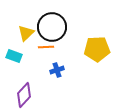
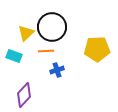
orange line: moved 4 px down
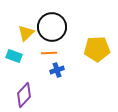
orange line: moved 3 px right, 2 px down
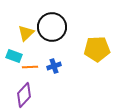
orange line: moved 19 px left, 14 px down
blue cross: moved 3 px left, 4 px up
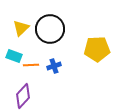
black circle: moved 2 px left, 2 px down
yellow triangle: moved 5 px left, 5 px up
orange line: moved 1 px right, 2 px up
purple diamond: moved 1 px left, 1 px down
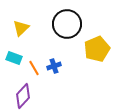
black circle: moved 17 px right, 5 px up
yellow pentagon: rotated 20 degrees counterclockwise
cyan rectangle: moved 2 px down
orange line: moved 3 px right, 3 px down; rotated 63 degrees clockwise
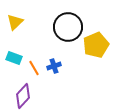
black circle: moved 1 px right, 3 px down
yellow triangle: moved 6 px left, 6 px up
yellow pentagon: moved 1 px left, 4 px up
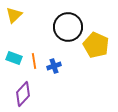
yellow triangle: moved 1 px left, 7 px up
yellow pentagon: rotated 25 degrees counterclockwise
orange line: moved 7 px up; rotated 21 degrees clockwise
purple diamond: moved 2 px up
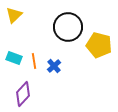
yellow pentagon: moved 3 px right; rotated 10 degrees counterclockwise
blue cross: rotated 24 degrees counterclockwise
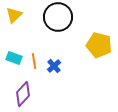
black circle: moved 10 px left, 10 px up
